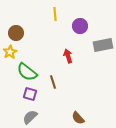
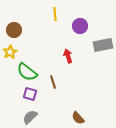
brown circle: moved 2 px left, 3 px up
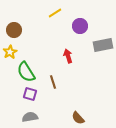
yellow line: moved 1 px up; rotated 64 degrees clockwise
green semicircle: moved 1 px left; rotated 20 degrees clockwise
gray semicircle: rotated 35 degrees clockwise
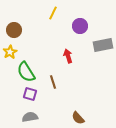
yellow line: moved 2 px left; rotated 32 degrees counterclockwise
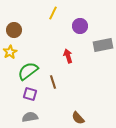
green semicircle: moved 2 px right, 1 px up; rotated 85 degrees clockwise
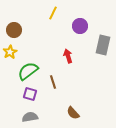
gray rectangle: rotated 66 degrees counterclockwise
brown semicircle: moved 5 px left, 5 px up
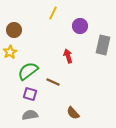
brown line: rotated 48 degrees counterclockwise
gray semicircle: moved 2 px up
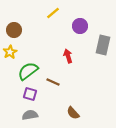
yellow line: rotated 24 degrees clockwise
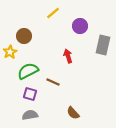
brown circle: moved 10 px right, 6 px down
green semicircle: rotated 10 degrees clockwise
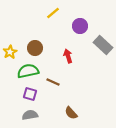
brown circle: moved 11 px right, 12 px down
gray rectangle: rotated 60 degrees counterclockwise
green semicircle: rotated 15 degrees clockwise
brown semicircle: moved 2 px left
